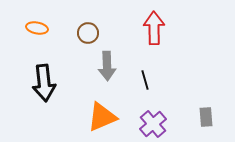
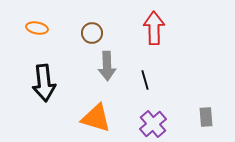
brown circle: moved 4 px right
orange triangle: moved 6 px left, 1 px down; rotated 40 degrees clockwise
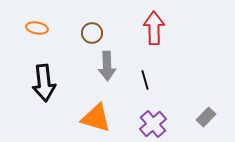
gray rectangle: rotated 48 degrees clockwise
